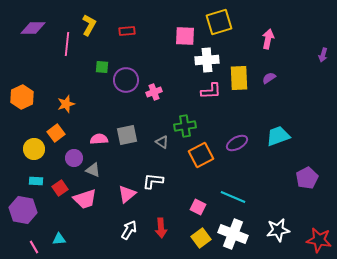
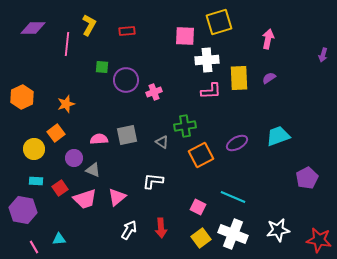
pink triangle at (127, 194): moved 10 px left, 3 px down
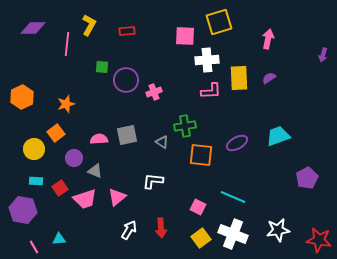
orange square at (201, 155): rotated 35 degrees clockwise
gray triangle at (93, 170): moved 2 px right, 1 px down
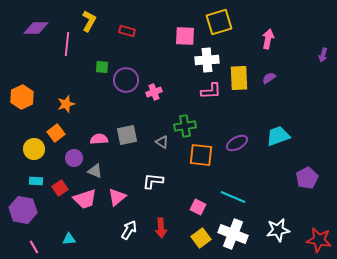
yellow L-shape at (89, 25): moved 4 px up
purple diamond at (33, 28): moved 3 px right
red rectangle at (127, 31): rotated 21 degrees clockwise
cyan triangle at (59, 239): moved 10 px right
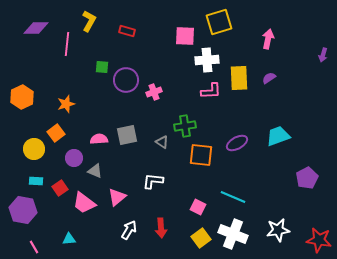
pink trapezoid at (85, 199): moved 1 px left, 4 px down; rotated 55 degrees clockwise
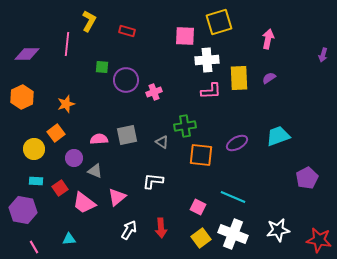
purple diamond at (36, 28): moved 9 px left, 26 px down
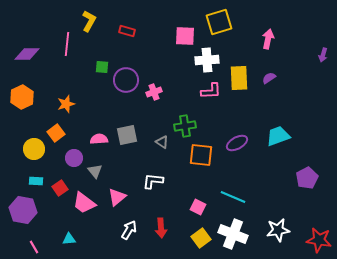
gray triangle at (95, 171): rotated 28 degrees clockwise
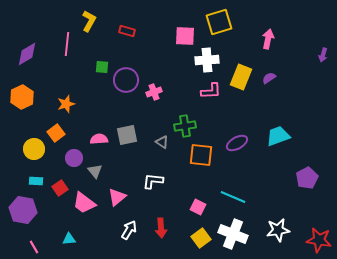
purple diamond at (27, 54): rotated 30 degrees counterclockwise
yellow rectangle at (239, 78): moved 2 px right, 1 px up; rotated 25 degrees clockwise
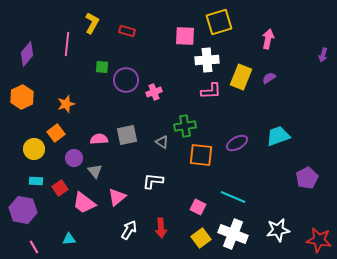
yellow L-shape at (89, 21): moved 3 px right, 2 px down
purple diamond at (27, 54): rotated 20 degrees counterclockwise
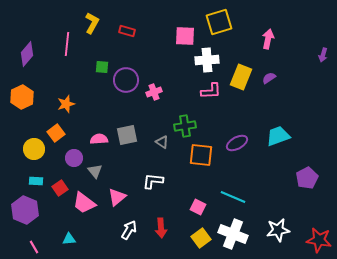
purple hexagon at (23, 210): moved 2 px right; rotated 12 degrees clockwise
